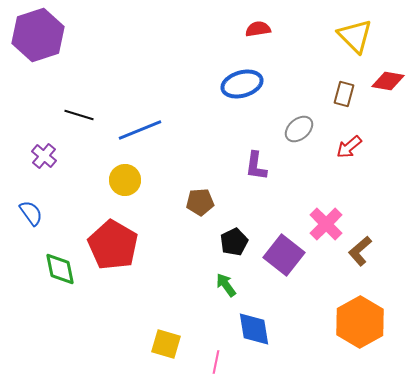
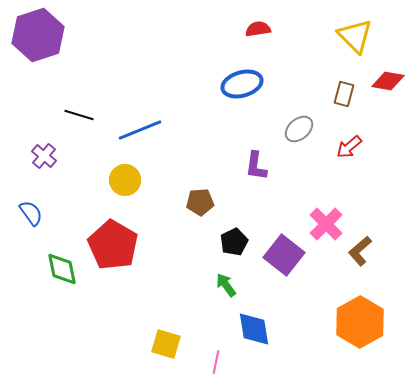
green diamond: moved 2 px right
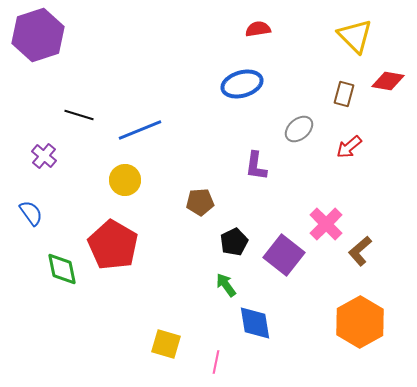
blue diamond: moved 1 px right, 6 px up
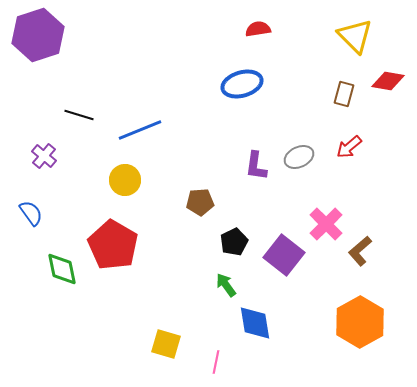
gray ellipse: moved 28 px down; rotated 16 degrees clockwise
